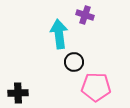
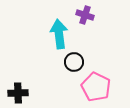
pink pentagon: rotated 24 degrees clockwise
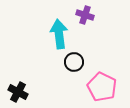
pink pentagon: moved 6 px right
black cross: moved 1 px up; rotated 30 degrees clockwise
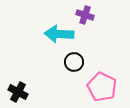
cyan arrow: rotated 80 degrees counterclockwise
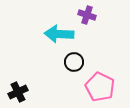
purple cross: moved 2 px right
pink pentagon: moved 2 px left
black cross: rotated 36 degrees clockwise
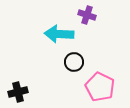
black cross: rotated 12 degrees clockwise
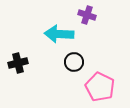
black cross: moved 29 px up
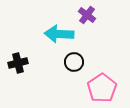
purple cross: rotated 18 degrees clockwise
pink pentagon: moved 2 px right, 1 px down; rotated 12 degrees clockwise
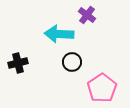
black circle: moved 2 px left
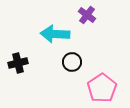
cyan arrow: moved 4 px left
